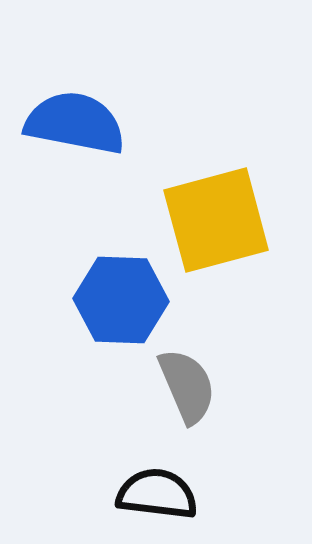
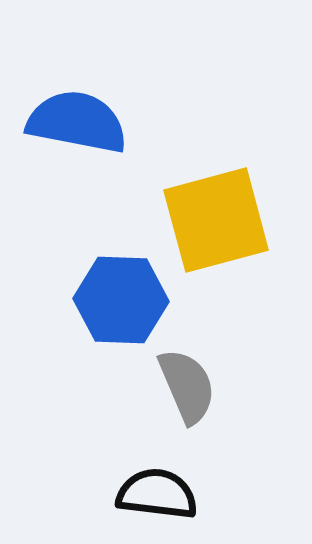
blue semicircle: moved 2 px right, 1 px up
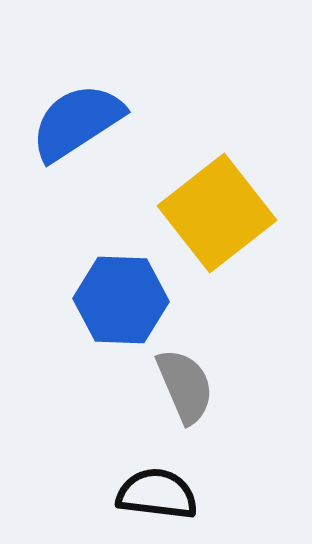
blue semicircle: rotated 44 degrees counterclockwise
yellow square: moved 1 px right, 7 px up; rotated 23 degrees counterclockwise
gray semicircle: moved 2 px left
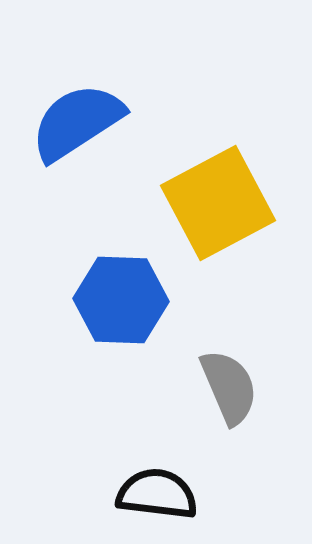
yellow square: moved 1 px right, 10 px up; rotated 10 degrees clockwise
gray semicircle: moved 44 px right, 1 px down
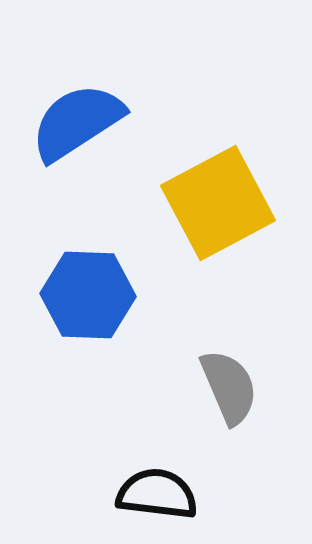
blue hexagon: moved 33 px left, 5 px up
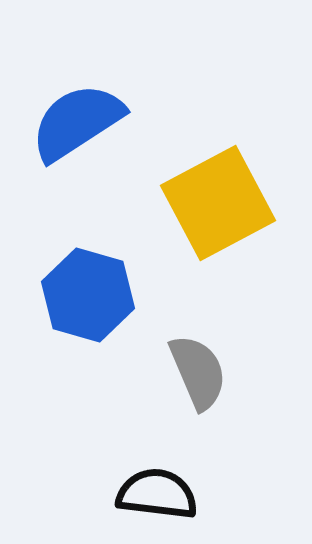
blue hexagon: rotated 14 degrees clockwise
gray semicircle: moved 31 px left, 15 px up
